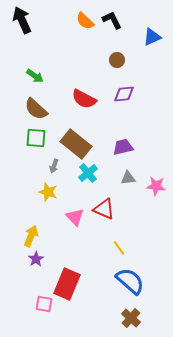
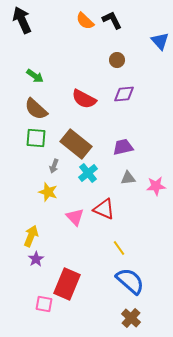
blue triangle: moved 8 px right, 4 px down; rotated 48 degrees counterclockwise
pink star: rotated 12 degrees counterclockwise
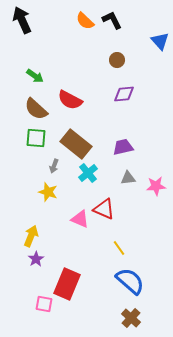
red semicircle: moved 14 px left, 1 px down
pink triangle: moved 5 px right, 2 px down; rotated 24 degrees counterclockwise
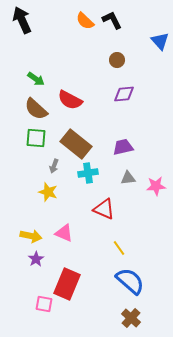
green arrow: moved 1 px right, 3 px down
cyan cross: rotated 30 degrees clockwise
pink triangle: moved 16 px left, 14 px down
yellow arrow: rotated 80 degrees clockwise
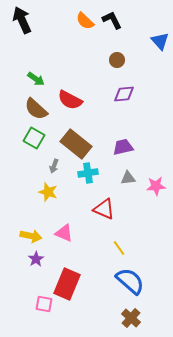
green square: moved 2 px left; rotated 25 degrees clockwise
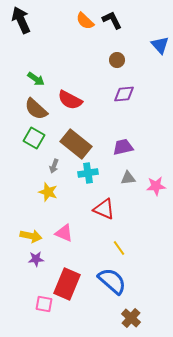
black arrow: moved 1 px left
blue triangle: moved 4 px down
purple star: rotated 28 degrees clockwise
blue semicircle: moved 18 px left
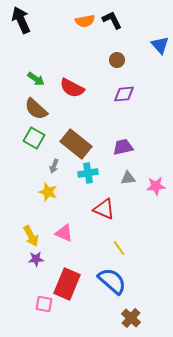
orange semicircle: rotated 54 degrees counterclockwise
red semicircle: moved 2 px right, 12 px up
yellow arrow: rotated 50 degrees clockwise
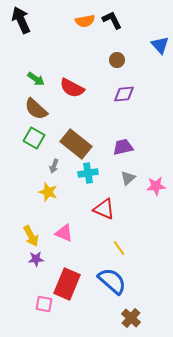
gray triangle: rotated 35 degrees counterclockwise
